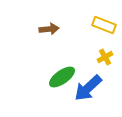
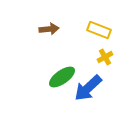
yellow rectangle: moved 5 px left, 5 px down
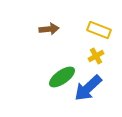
yellow cross: moved 9 px left, 1 px up
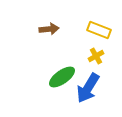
blue arrow: rotated 16 degrees counterclockwise
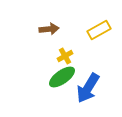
yellow rectangle: rotated 50 degrees counterclockwise
yellow cross: moved 31 px left
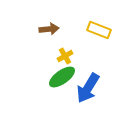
yellow rectangle: rotated 50 degrees clockwise
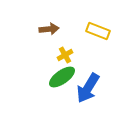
yellow rectangle: moved 1 px left, 1 px down
yellow cross: moved 1 px up
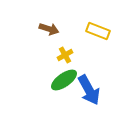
brown arrow: rotated 24 degrees clockwise
green ellipse: moved 2 px right, 3 px down
blue arrow: moved 1 px right, 2 px down; rotated 60 degrees counterclockwise
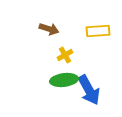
yellow rectangle: rotated 25 degrees counterclockwise
green ellipse: rotated 28 degrees clockwise
